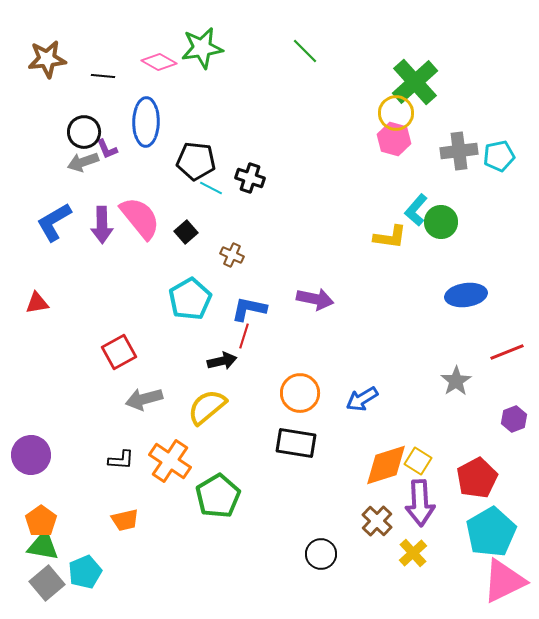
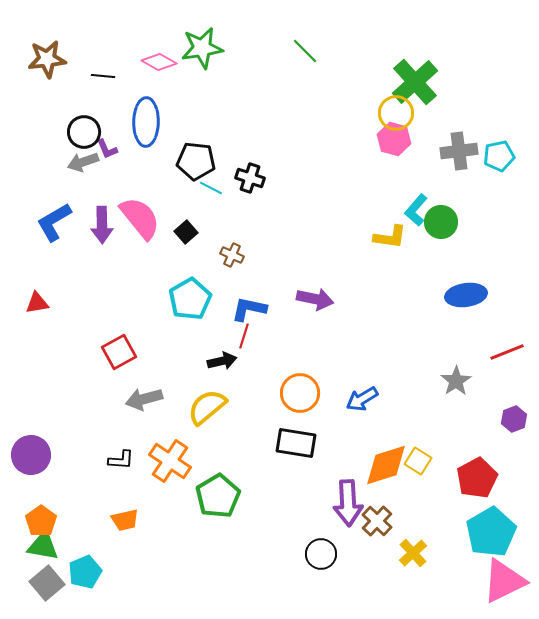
purple arrow at (420, 503): moved 72 px left
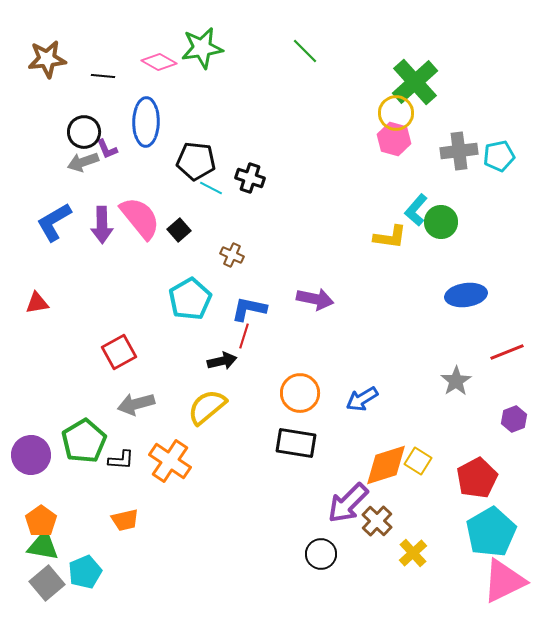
black square at (186, 232): moved 7 px left, 2 px up
gray arrow at (144, 399): moved 8 px left, 5 px down
green pentagon at (218, 496): moved 134 px left, 55 px up
purple arrow at (348, 503): rotated 48 degrees clockwise
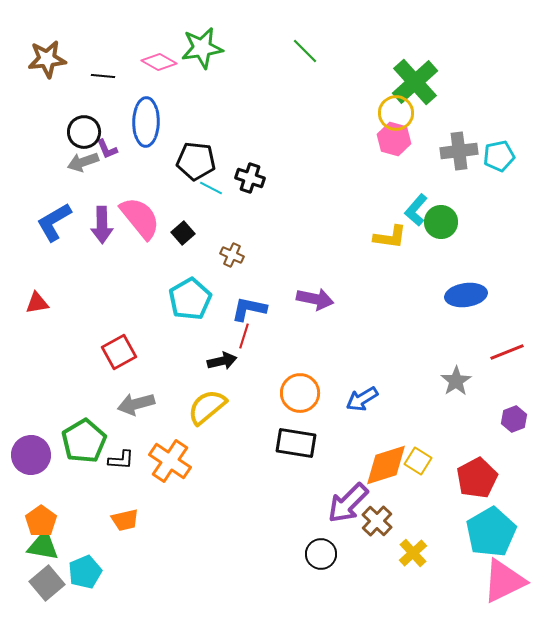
black square at (179, 230): moved 4 px right, 3 px down
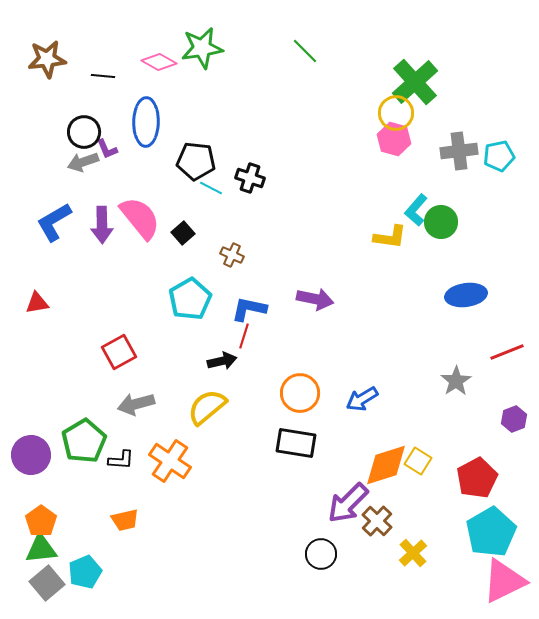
green triangle at (43, 546): moved 2 px left, 3 px down; rotated 16 degrees counterclockwise
